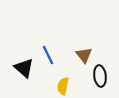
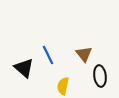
brown triangle: moved 1 px up
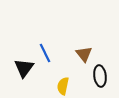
blue line: moved 3 px left, 2 px up
black triangle: rotated 25 degrees clockwise
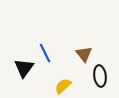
yellow semicircle: rotated 36 degrees clockwise
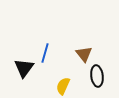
blue line: rotated 42 degrees clockwise
black ellipse: moved 3 px left
yellow semicircle: rotated 24 degrees counterclockwise
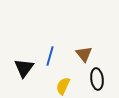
blue line: moved 5 px right, 3 px down
black ellipse: moved 3 px down
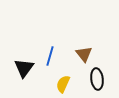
yellow semicircle: moved 2 px up
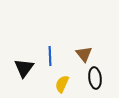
blue line: rotated 18 degrees counterclockwise
black ellipse: moved 2 px left, 1 px up
yellow semicircle: moved 1 px left
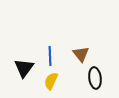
brown triangle: moved 3 px left
yellow semicircle: moved 11 px left, 3 px up
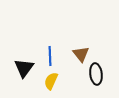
black ellipse: moved 1 px right, 4 px up
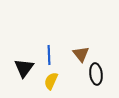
blue line: moved 1 px left, 1 px up
